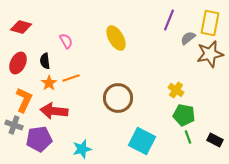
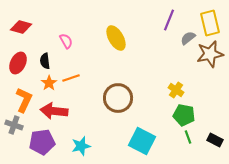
yellow rectangle: rotated 25 degrees counterclockwise
purple pentagon: moved 3 px right, 3 px down
cyan star: moved 1 px left, 3 px up
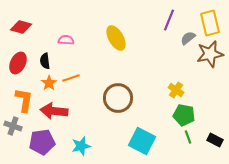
pink semicircle: moved 1 px up; rotated 56 degrees counterclockwise
orange L-shape: rotated 15 degrees counterclockwise
gray cross: moved 1 px left, 1 px down
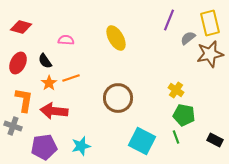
black semicircle: rotated 28 degrees counterclockwise
green line: moved 12 px left
purple pentagon: moved 2 px right, 5 px down
